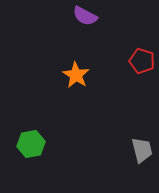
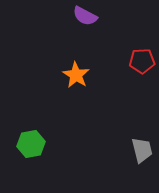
red pentagon: rotated 20 degrees counterclockwise
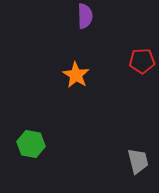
purple semicircle: rotated 120 degrees counterclockwise
green hexagon: rotated 20 degrees clockwise
gray trapezoid: moved 4 px left, 11 px down
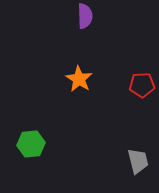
red pentagon: moved 24 px down
orange star: moved 3 px right, 4 px down
green hexagon: rotated 16 degrees counterclockwise
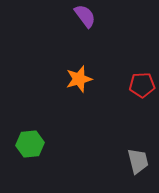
purple semicircle: rotated 35 degrees counterclockwise
orange star: rotated 24 degrees clockwise
green hexagon: moved 1 px left
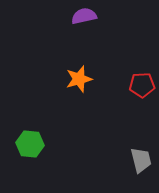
purple semicircle: moved 1 px left; rotated 65 degrees counterclockwise
green hexagon: rotated 12 degrees clockwise
gray trapezoid: moved 3 px right, 1 px up
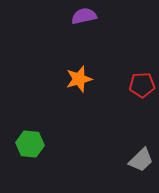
gray trapezoid: rotated 60 degrees clockwise
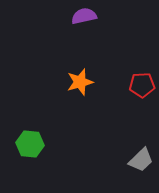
orange star: moved 1 px right, 3 px down
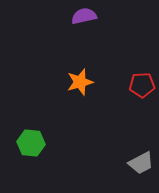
green hexagon: moved 1 px right, 1 px up
gray trapezoid: moved 3 px down; rotated 16 degrees clockwise
